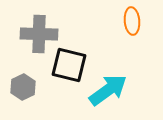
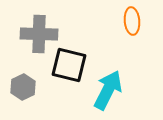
cyan arrow: rotated 27 degrees counterclockwise
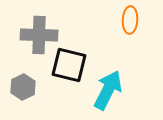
orange ellipse: moved 2 px left, 1 px up; rotated 8 degrees clockwise
gray cross: moved 1 px down
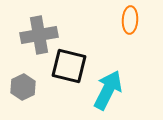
gray cross: rotated 12 degrees counterclockwise
black square: moved 1 px down
